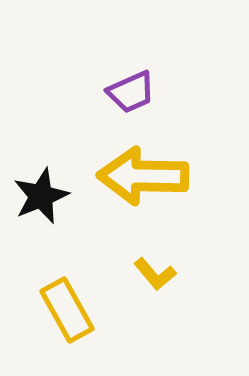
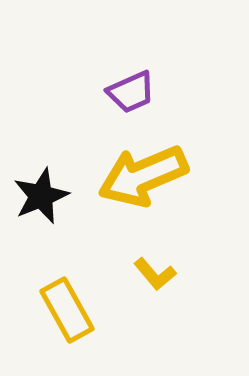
yellow arrow: rotated 24 degrees counterclockwise
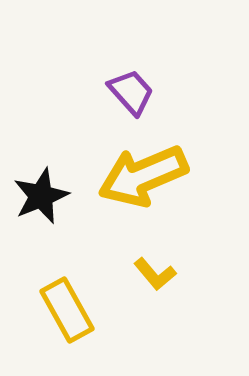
purple trapezoid: rotated 108 degrees counterclockwise
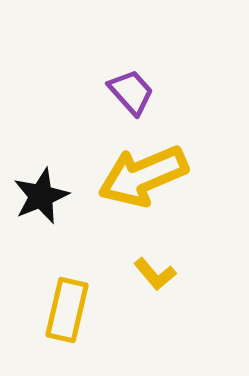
yellow rectangle: rotated 42 degrees clockwise
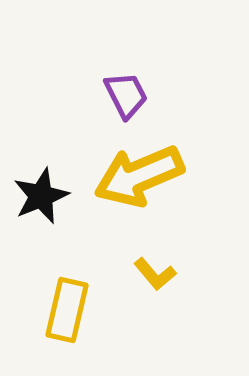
purple trapezoid: moved 5 px left, 3 px down; rotated 15 degrees clockwise
yellow arrow: moved 4 px left
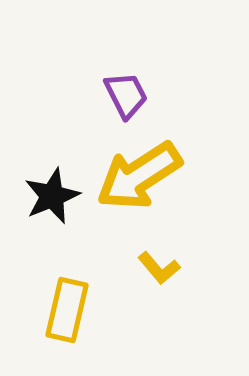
yellow arrow: rotated 10 degrees counterclockwise
black star: moved 11 px right
yellow L-shape: moved 4 px right, 6 px up
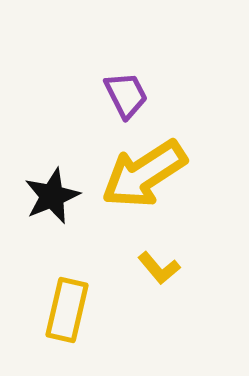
yellow arrow: moved 5 px right, 2 px up
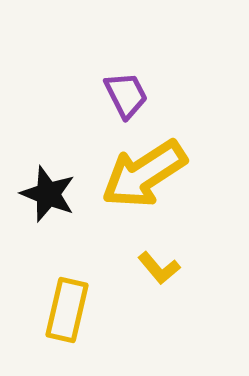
black star: moved 4 px left, 2 px up; rotated 28 degrees counterclockwise
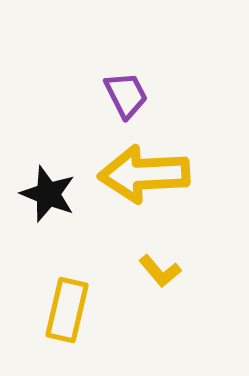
yellow arrow: rotated 30 degrees clockwise
yellow L-shape: moved 1 px right, 3 px down
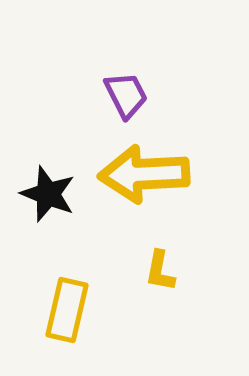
yellow L-shape: rotated 51 degrees clockwise
